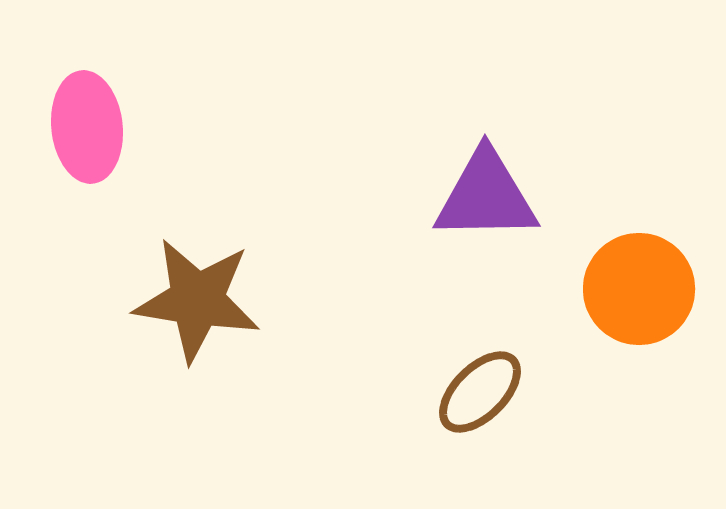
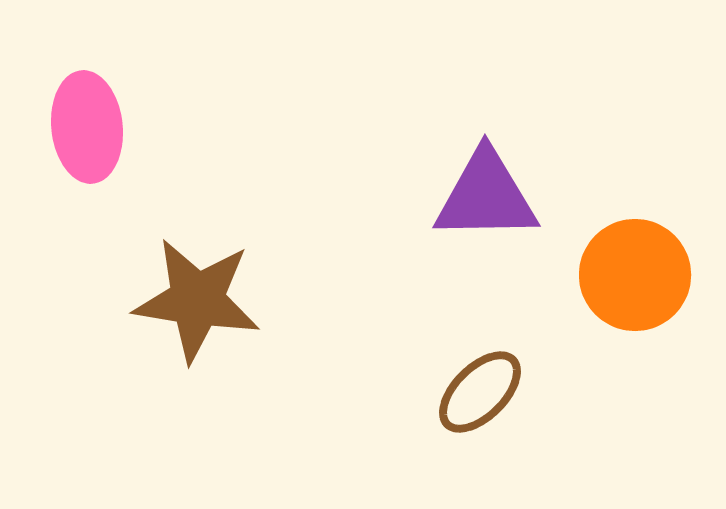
orange circle: moved 4 px left, 14 px up
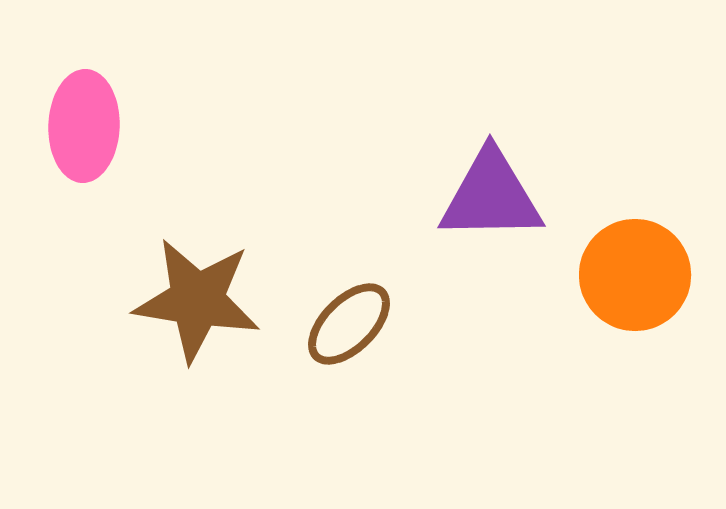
pink ellipse: moved 3 px left, 1 px up; rotated 8 degrees clockwise
purple triangle: moved 5 px right
brown ellipse: moved 131 px left, 68 px up
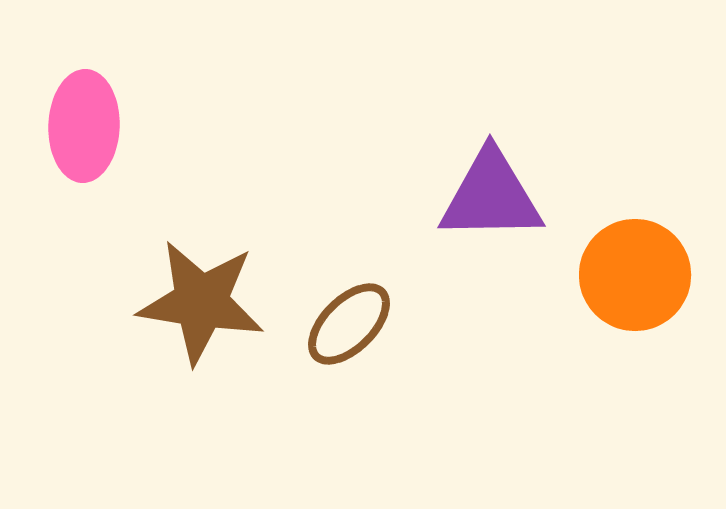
brown star: moved 4 px right, 2 px down
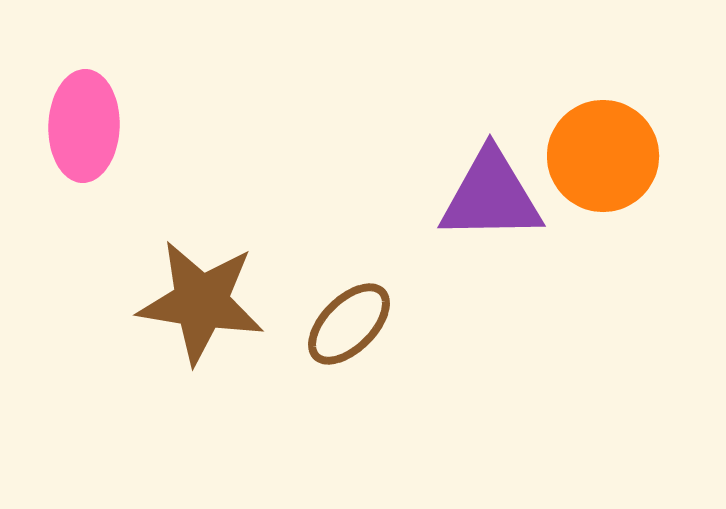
orange circle: moved 32 px left, 119 px up
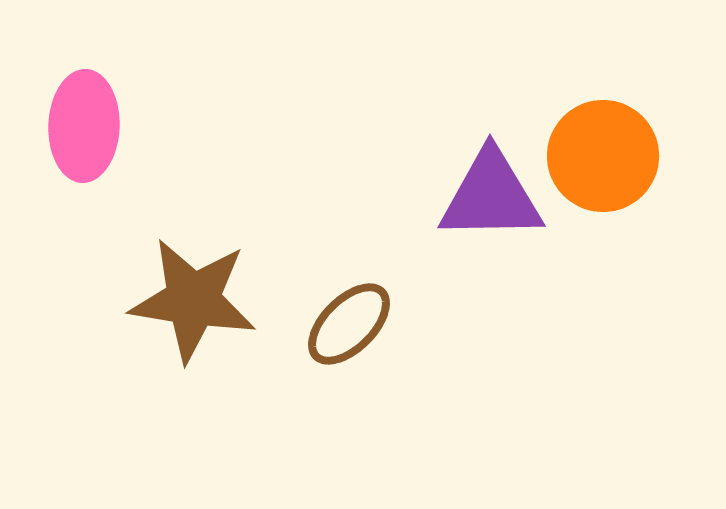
brown star: moved 8 px left, 2 px up
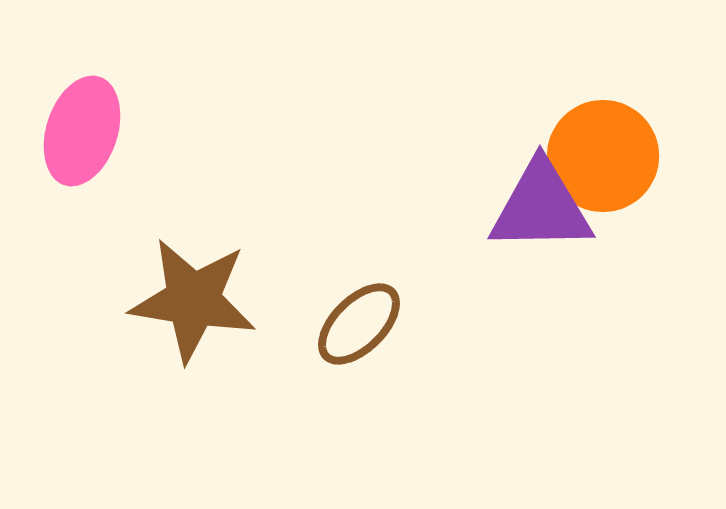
pink ellipse: moved 2 px left, 5 px down; rotated 16 degrees clockwise
purple triangle: moved 50 px right, 11 px down
brown ellipse: moved 10 px right
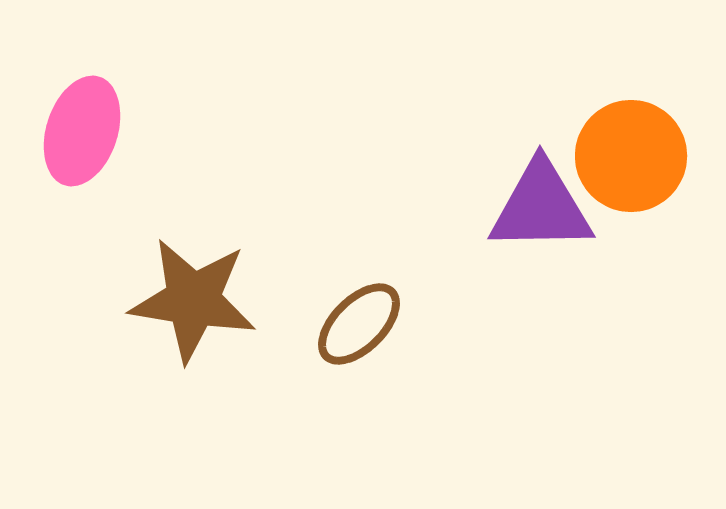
orange circle: moved 28 px right
